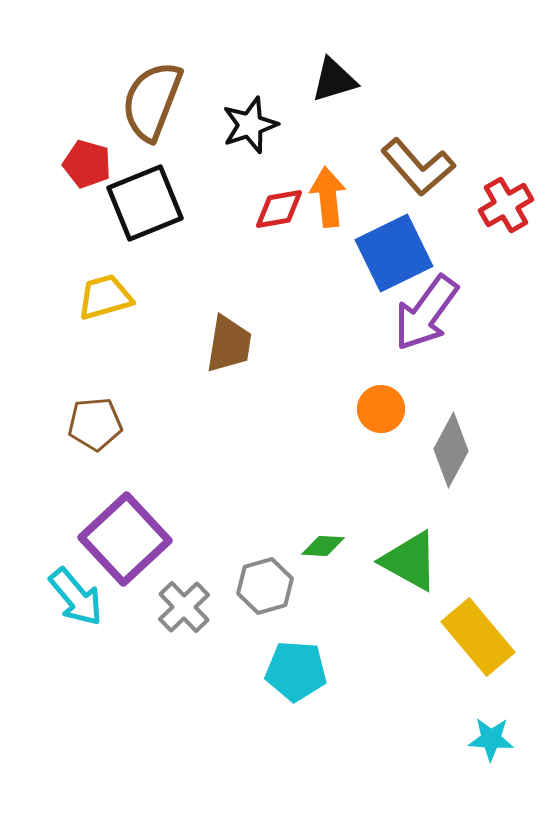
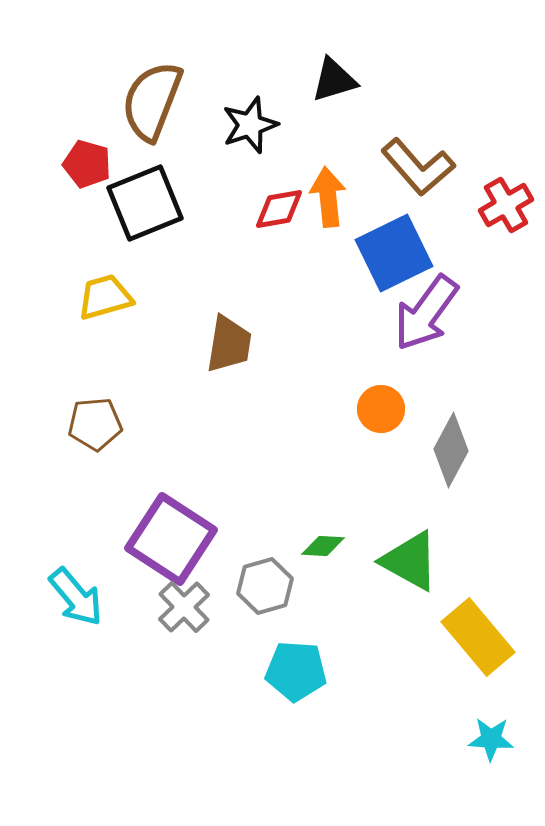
purple square: moved 46 px right; rotated 14 degrees counterclockwise
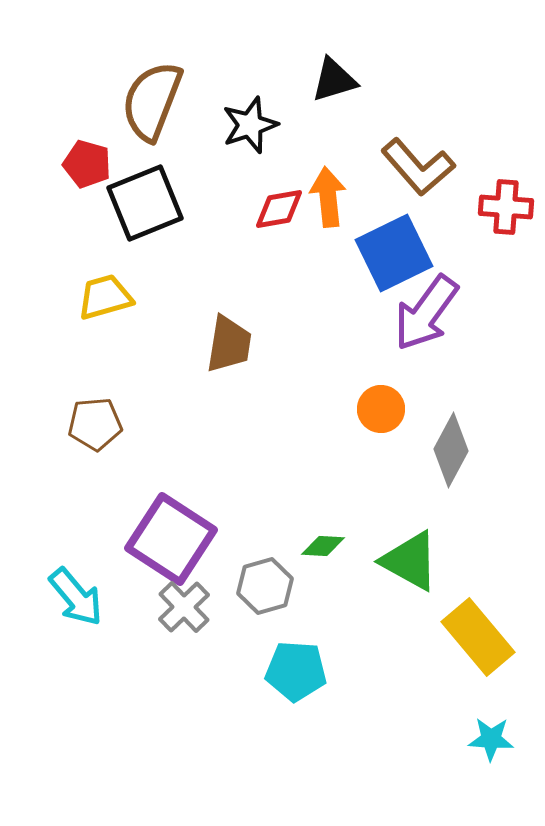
red cross: moved 2 px down; rotated 34 degrees clockwise
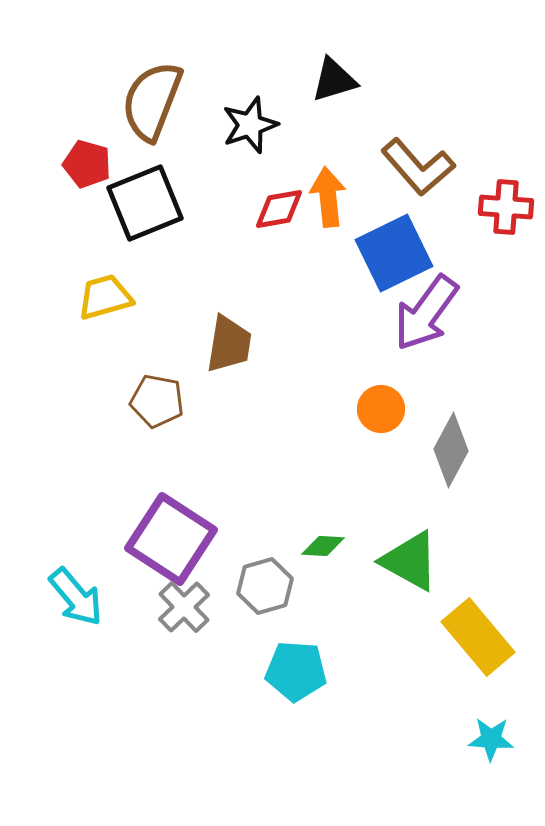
brown pentagon: moved 62 px right, 23 px up; rotated 16 degrees clockwise
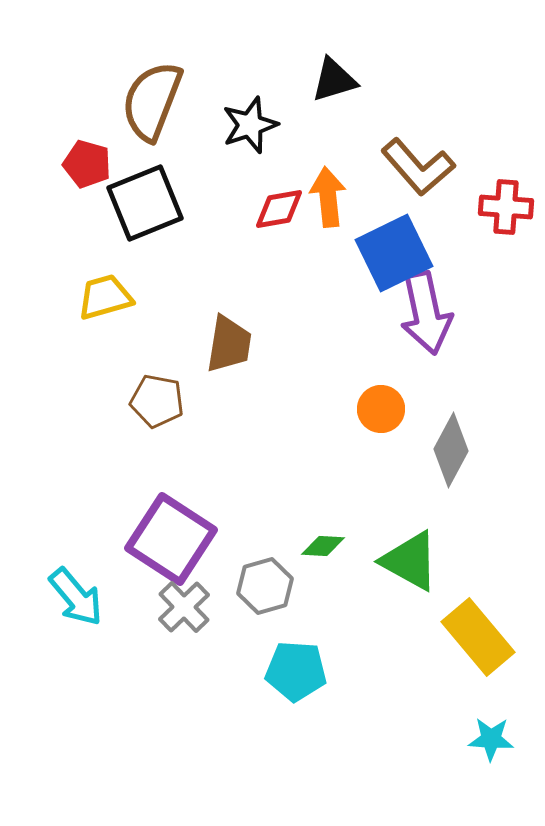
purple arrow: rotated 48 degrees counterclockwise
